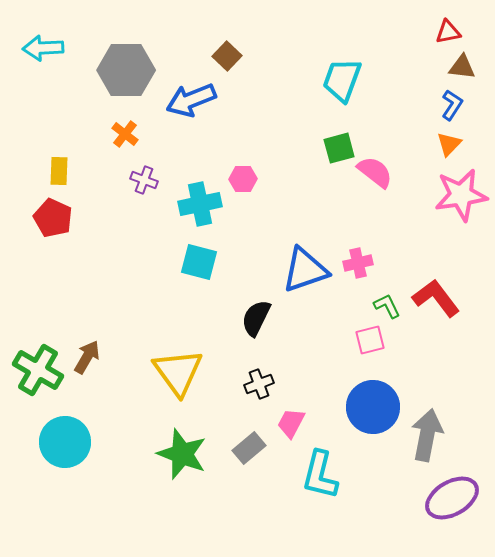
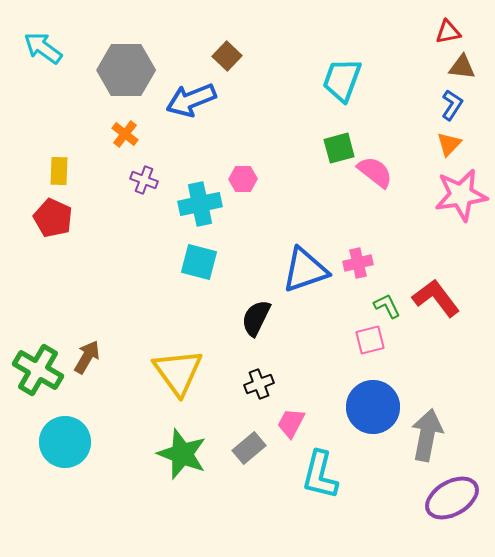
cyan arrow: rotated 39 degrees clockwise
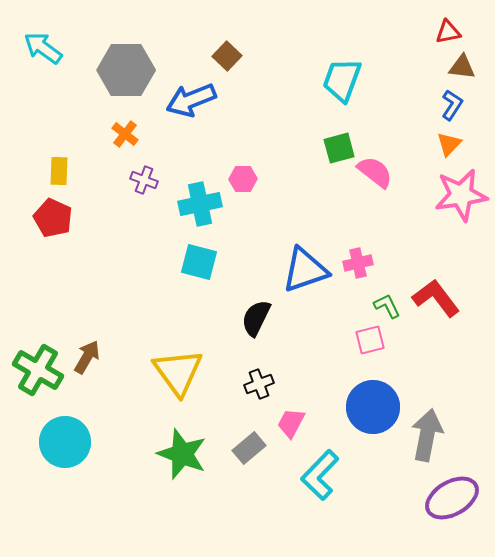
cyan L-shape: rotated 30 degrees clockwise
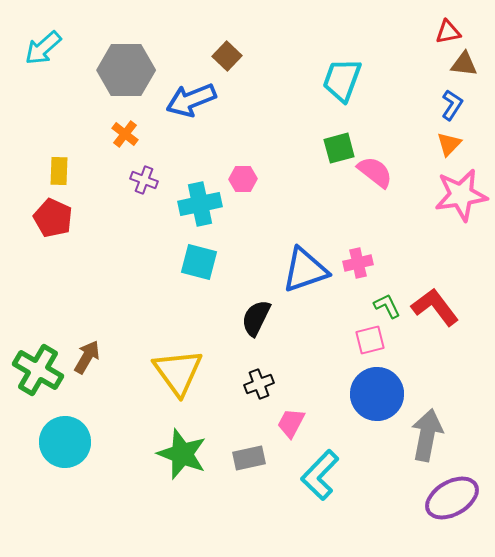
cyan arrow: rotated 78 degrees counterclockwise
brown triangle: moved 2 px right, 3 px up
red L-shape: moved 1 px left, 9 px down
blue circle: moved 4 px right, 13 px up
gray rectangle: moved 10 px down; rotated 28 degrees clockwise
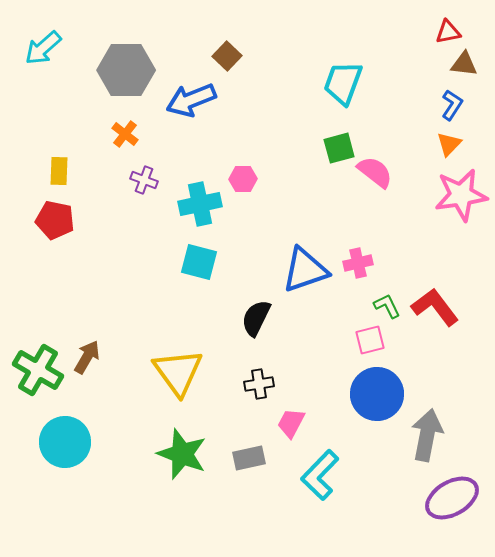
cyan trapezoid: moved 1 px right, 3 px down
red pentagon: moved 2 px right, 2 px down; rotated 12 degrees counterclockwise
black cross: rotated 12 degrees clockwise
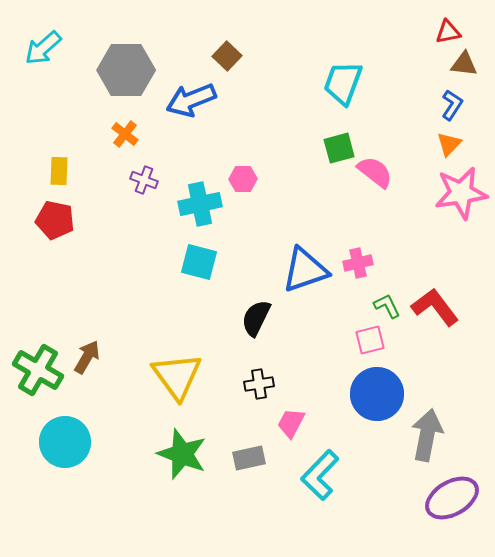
pink star: moved 2 px up
yellow triangle: moved 1 px left, 4 px down
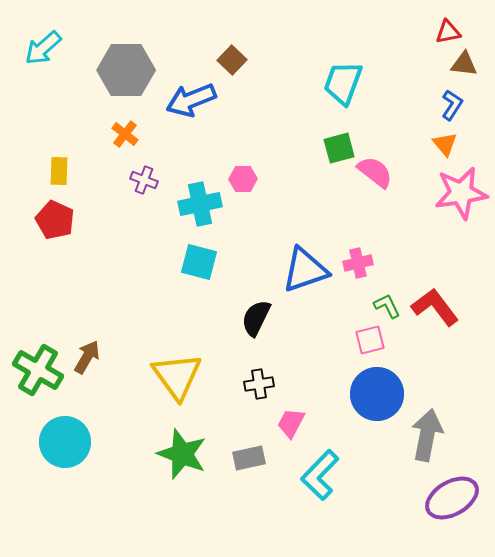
brown square: moved 5 px right, 4 px down
orange triangle: moved 4 px left; rotated 24 degrees counterclockwise
red pentagon: rotated 12 degrees clockwise
